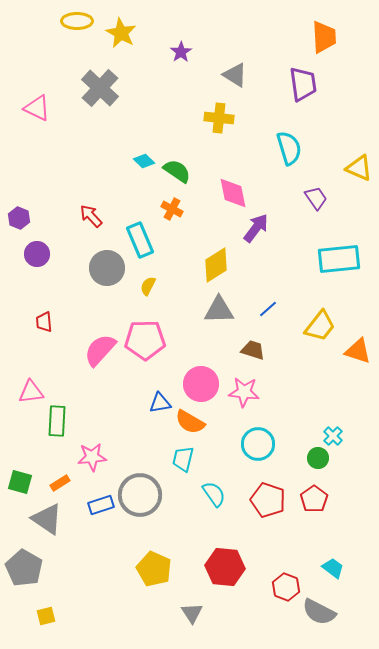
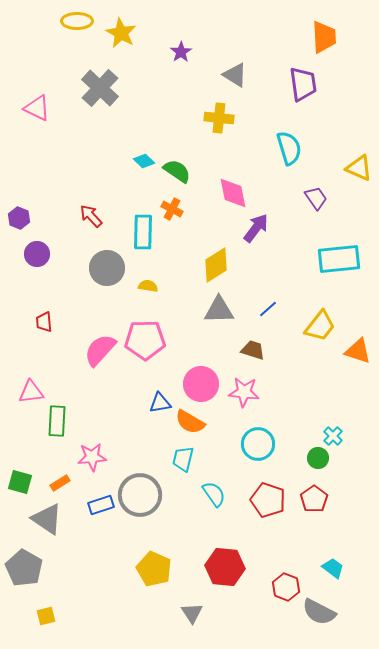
cyan rectangle at (140, 240): moved 3 px right, 8 px up; rotated 24 degrees clockwise
yellow semicircle at (148, 286): rotated 72 degrees clockwise
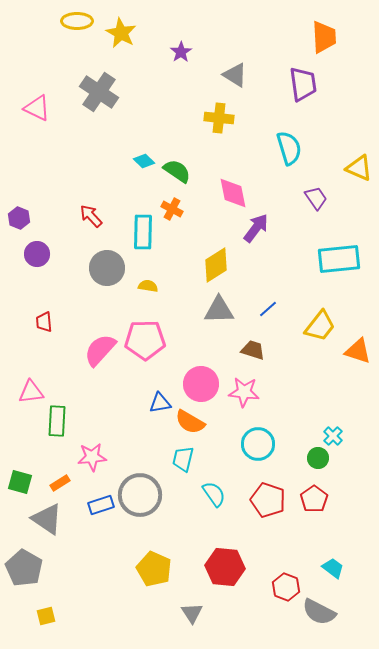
gray cross at (100, 88): moved 1 px left, 4 px down; rotated 9 degrees counterclockwise
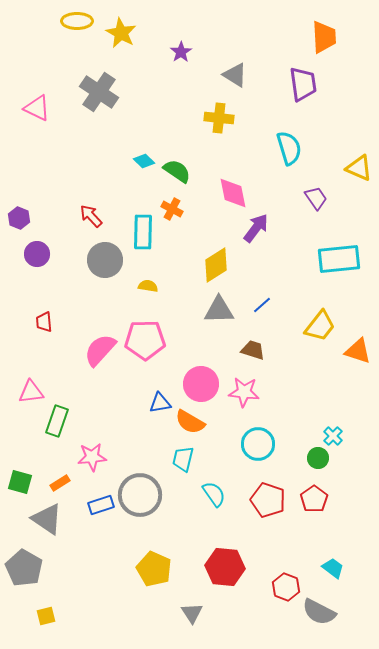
gray circle at (107, 268): moved 2 px left, 8 px up
blue line at (268, 309): moved 6 px left, 4 px up
green rectangle at (57, 421): rotated 16 degrees clockwise
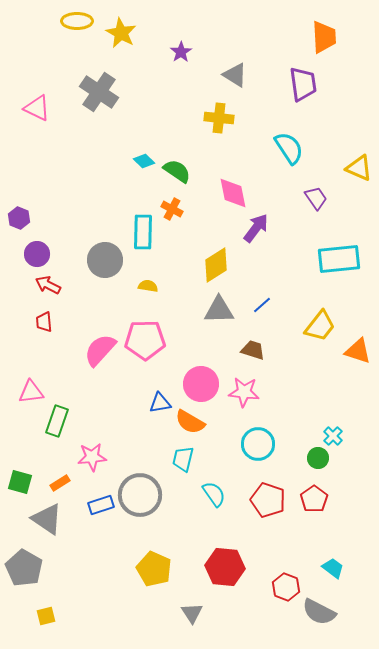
cyan semicircle at (289, 148): rotated 16 degrees counterclockwise
red arrow at (91, 216): moved 43 px left, 69 px down; rotated 20 degrees counterclockwise
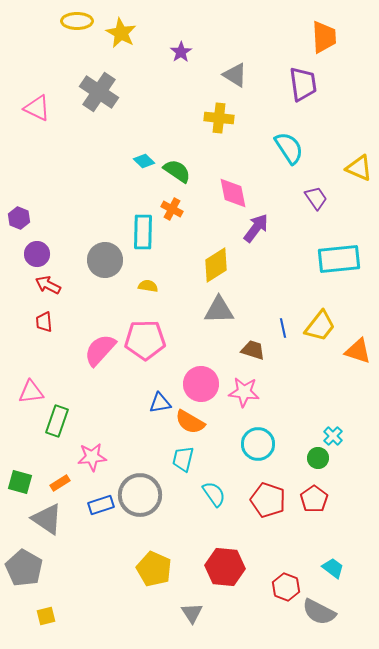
blue line at (262, 305): moved 21 px right, 23 px down; rotated 60 degrees counterclockwise
